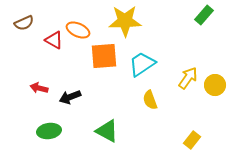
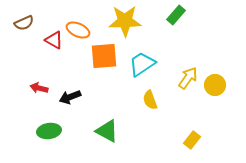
green rectangle: moved 28 px left
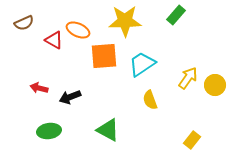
green triangle: moved 1 px right, 1 px up
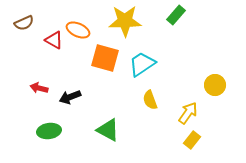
orange square: moved 1 px right, 2 px down; rotated 20 degrees clockwise
yellow arrow: moved 35 px down
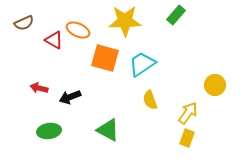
yellow rectangle: moved 5 px left, 2 px up; rotated 18 degrees counterclockwise
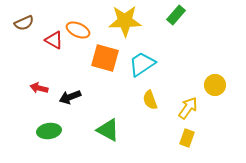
yellow arrow: moved 5 px up
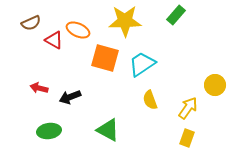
brown semicircle: moved 7 px right
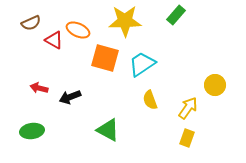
green ellipse: moved 17 px left
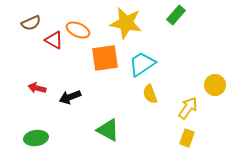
yellow star: moved 1 px right, 2 px down; rotated 12 degrees clockwise
orange square: rotated 24 degrees counterclockwise
red arrow: moved 2 px left
yellow semicircle: moved 6 px up
green ellipse: moved 4 px right, 7 px down
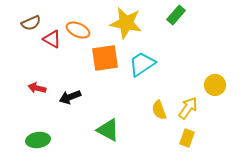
red triangle: moved 2 px left, 1 px up
yellow semicircle: moved 9 px right, 16 px down
green ellipse: moved 2 px right, 2 px down
